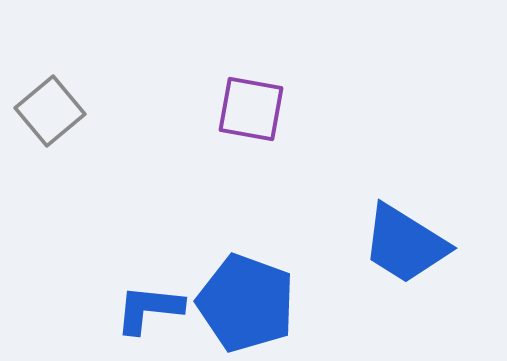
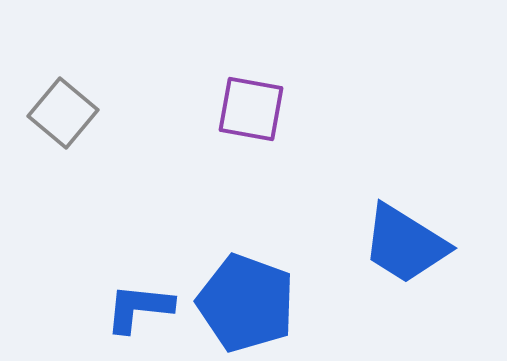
gray square: moved 13 px right, 2 px down; rotated 10 degrees counterclockwise
blue L-shape: moved 10 px left, 1 px up
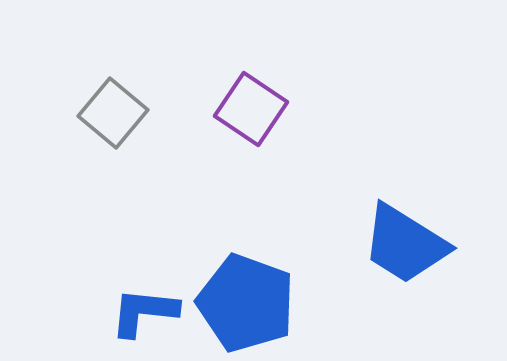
purple square: rotated 24 degrees clockwise
gray square: moved 50 px right
blue L-shape: moved 5 px right, 4 px down
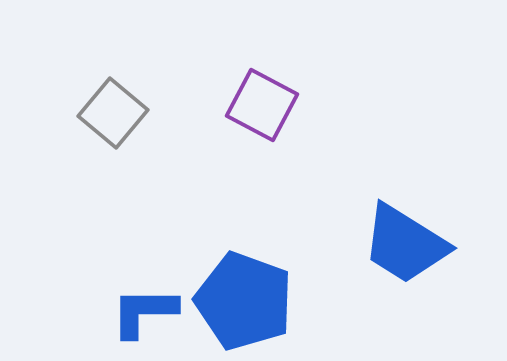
purple square: moved 11 px right, 4 px up; rotated 6 degrees counterclockwise
blue pentagon: moved 2 px left, 2 px up
blue L-shape: rotated 6 degrees counterclockwise
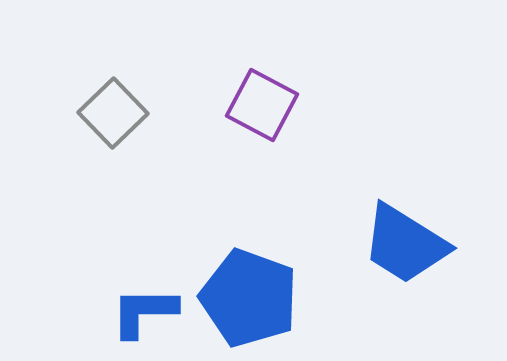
gray square: rotated 6 degrees clockwise
blue pentagon: moved 5 px right, 3 px up
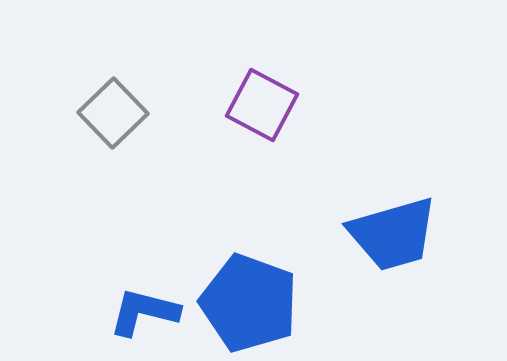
blue trapezoid: moved 12 px left, 10 px up; rotated 48 degrees counterclockwise
blue pentagon: moved 5 px down
blue L-shape: rotated 14 degrees clockwise
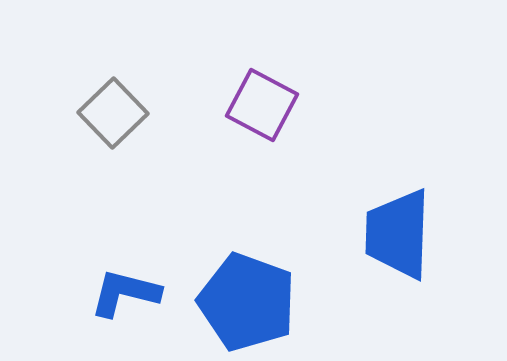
blue trapezoid: moved 5 px right; rotated 108 degrees clockwise
blue pentagon: moved 2 px left, 1 px up
blue L-shape: moved 19 px left, 19 px up
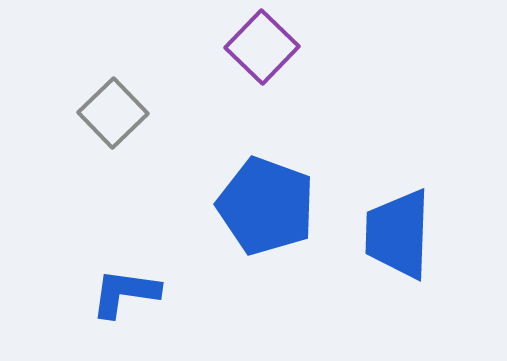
purple square: moved 58 px up; rotated 16 degrees clockwise
blue L-shape: rotated 6 degrees counterclockwise
blue pentagon: moved 19 px right, 96 px up
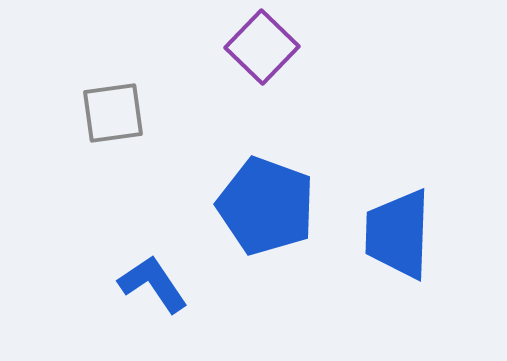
gray square: rotated 36 degrees clockwise
blue L-shape: moved 28 px right, 9 px up; rotated 48 degrees clockwise
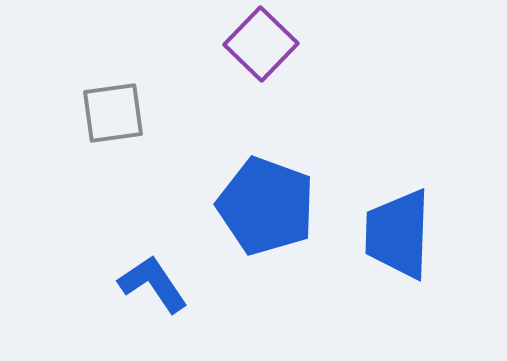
purple square: moved 1 px left, 3 px up
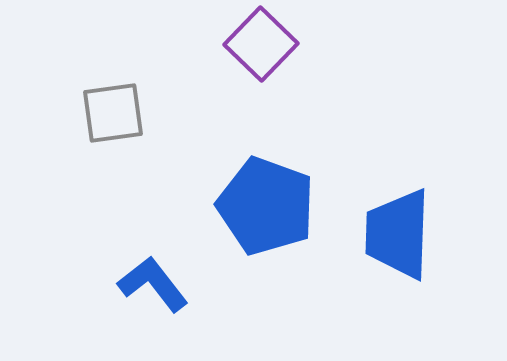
blue L-shape: rotated 4 degrees counterclockwise
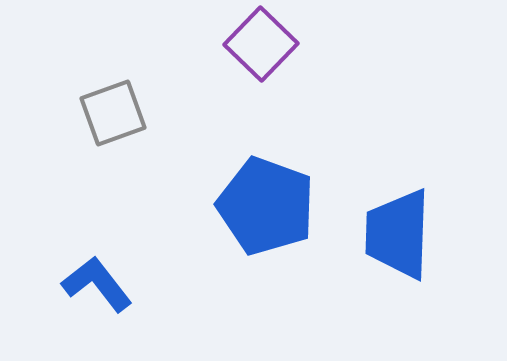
gray square: rotated 12 degrees counterclockwise
blue L-shape: moved 56 px left
